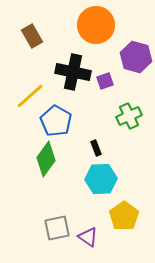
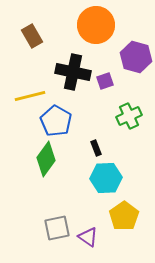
yellow line: rotated 28 degrees clockwise
cyan hexagon: moved 5 px right, 1 px up
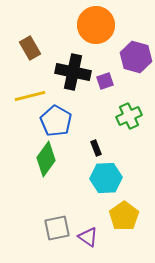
brown rectangle: moved 2 px left, 12 px down
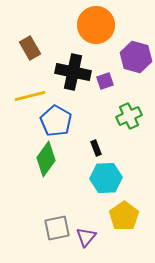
purple triangle: moved 2 px left; rotated 35 degrees clockwise
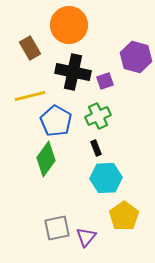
orange circle: moved 27 px left
green cross: moved 31 px left
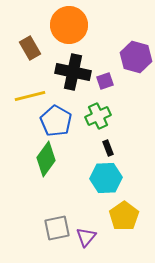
black rectangle: moved 12 px right
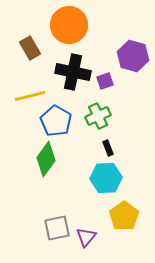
purple hexagon: moved 3 px left, 1 px up
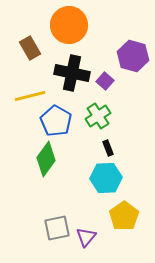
black cross: moved 1 px left, 1 px down
purple square: rotated 30 degrees counterclockwise
green cross: rotated 10 degrees counterclockwise
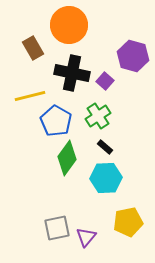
brown rectangle: moved 3 px right
black rectangle: moved 3 px left, 1 px up; rotated 28 degrees counterclockwise
green diamond: moved 21 px right, 1 px up
yellow pentagon: moved 4 px right, 6 px down; rotated 24 degrees clockwise
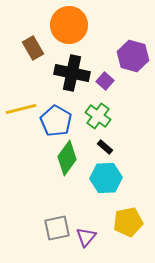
yellow line: moved 9 px left, 13 px down
green cross: rotated 20 degrees counterclockwise
